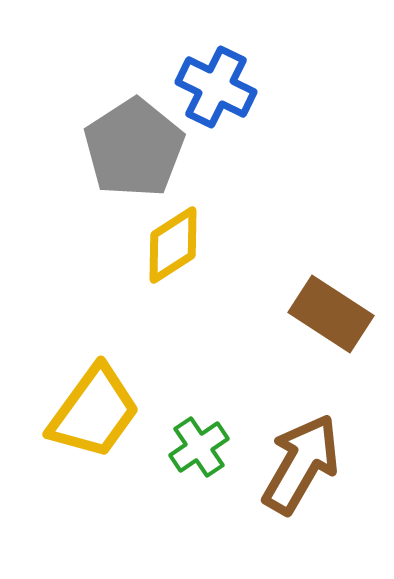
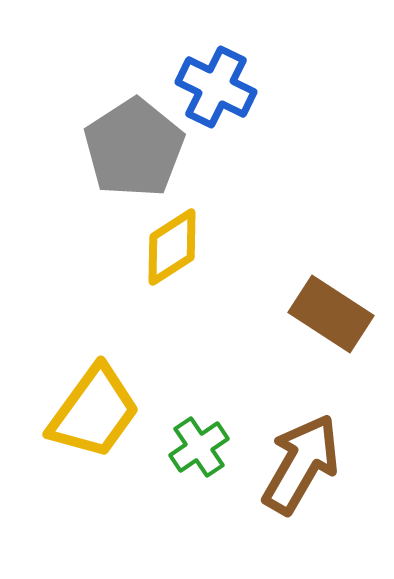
yellow diamond: moved 1 px left, 2 px down
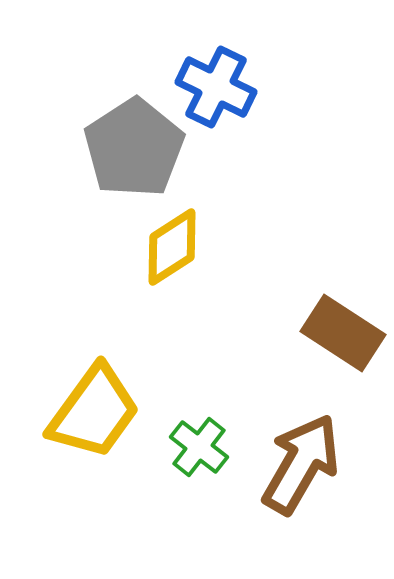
brown rectangle: moved 12 px right, 19 px down
green cross: rotated 18 degrees counterclockwise
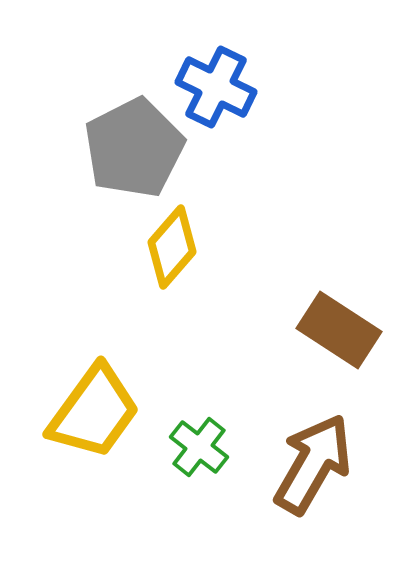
gray pentagon: rotated 6 degrees clockwise
yellow diamond: rotated 16 degrees counterclockwise
brown rectangle: moved 4 px left, 3 px up
brown arrow: moved 12 px right
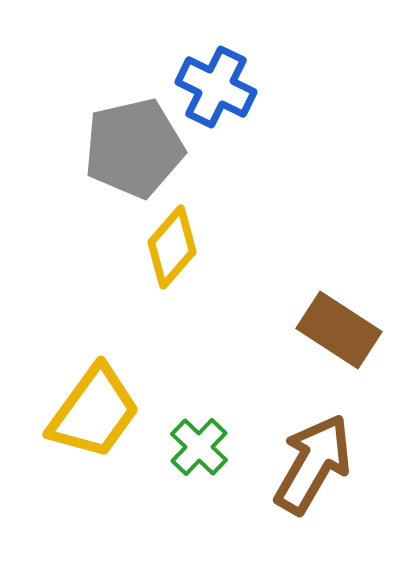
gray pentagon: rotated 14 degrees clockwise
green cross: rotated 6 degrees clockwise
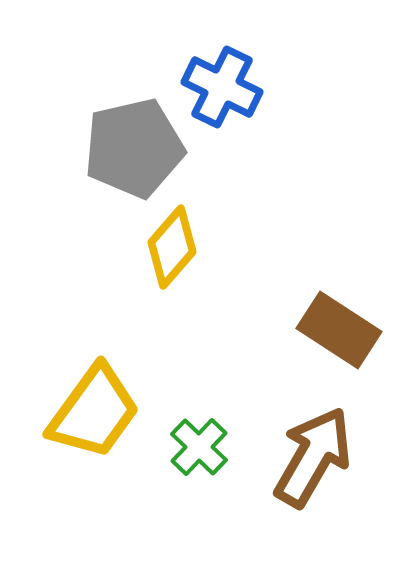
blue cross: moved 6 px right
brown arrow: moved 7 px up
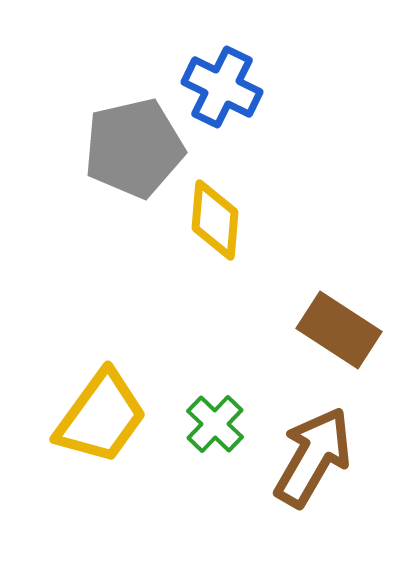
yellow diamond: moved 43 px right, 27 px up; rotated 36 degrees counterclockwise
yellow trapezoid: moved 7 px right, 5 px down
green cross: moved 16 px right, 23 px up
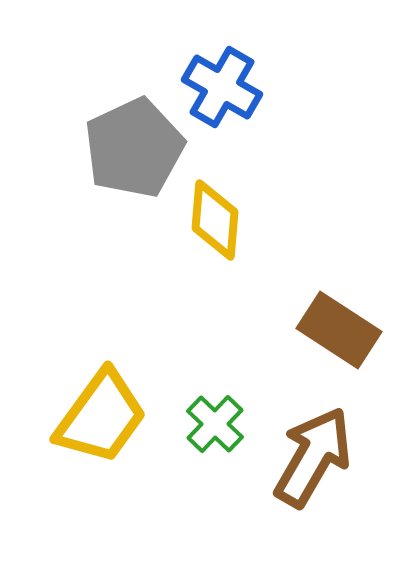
blue cross: rotated 4 degrees clockwise
gray pentagon: rotated 12 degrees counterclockwise
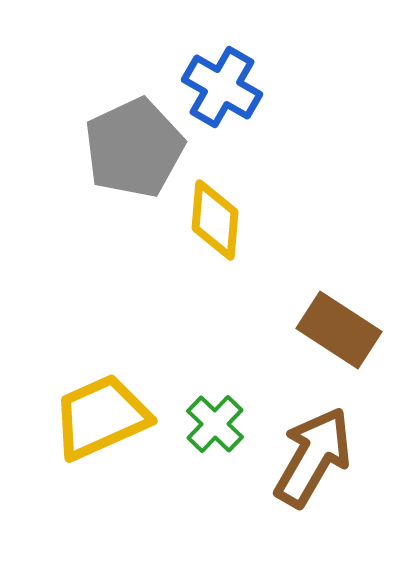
yellow trapezoid: rotated 150 degrees counterclockwise
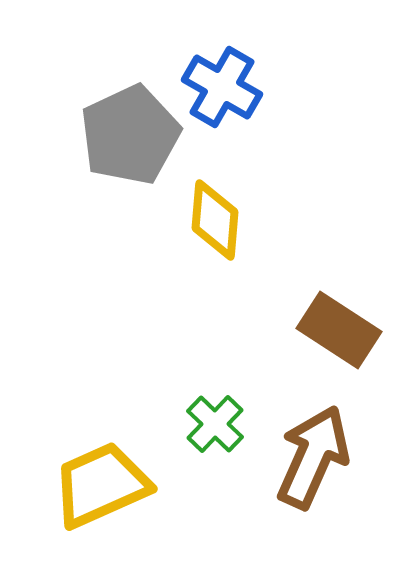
gray pentagon: moved 4 px left, 13 px up
yellow trapezoid: moved 68 px down
brown arrow: rotated 6 degrees counterclockwise
